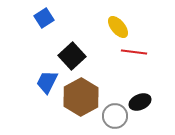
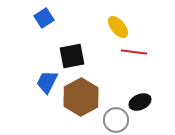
black square: rotated 32 degrees clockwise
gray circle: moved 1 px right, 4 px down
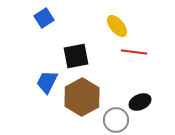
yellow ellipse: moved 1 px left, 1 px up
black square: moved 4 px right
brown hexagon: moved 1 px right
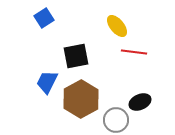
brown hexagon: moved 1 px left, 2 px down
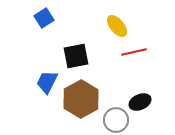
red line: rotated 20 degrees counterclockwise
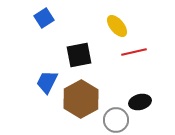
black square: moved 3 px right, 1 px up
black ellipse: rotated 10 degrees clockwise
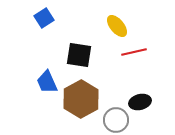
black square: rotated 20 degrees clockwise
blue trapezoid: rotated 50 degrees counterclockwise
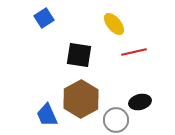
yellow ellipse: moved 3 px left, 2 px up
blue trapezoid: moved 33 px down
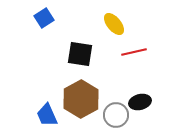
black square: moved 1 px right, 1 px up
gray circle: moved 5 px up
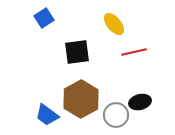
black square: moved 3 px left, 2 px up; rotated 16 degrees counterclockwise
blue trapezoid: rotated 30 degrees counterclockwise
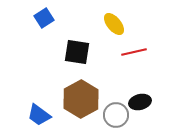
black square: rotated 16 degrees clockwise
blue trapezoid: moved 8 px left
